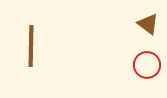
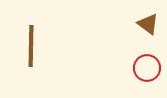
red circle: moved 3 px down
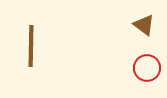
brown triangle: moved 4 px left, 1 px down
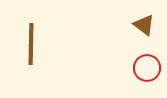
brown line: moved 2 px up
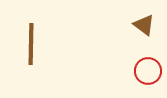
red circle: moved 1 px right, 3 px down
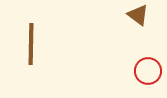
brown triangle: moved 6 px left, 10 px up
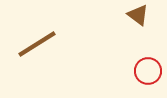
brown line: moved 6 px right; rotated 57 degrees clockwise
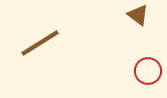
brown line: moved 3 px right, 1 px up
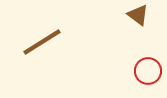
brown line: moved 2 px right, 1 px up
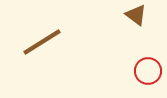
brown triangle: moved 2 px left
